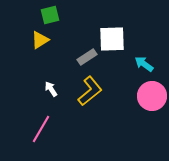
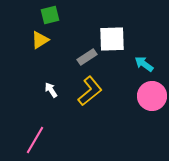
white arrow: moved 1 px down
pink line: moved 6 px left, 11 px down
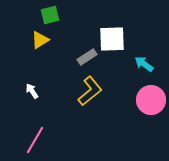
white arrow: moved 19 px left, 1 px down
pink circle: moved 1 px left, 4 px down
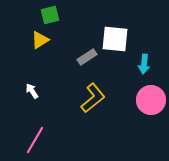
white square: moved 3 px right; rotated 8 degrees clockwise
cyan arrow: rotated 120 degrees counterclockwise
yellow L-shape: moved 3 px right, 7 px down
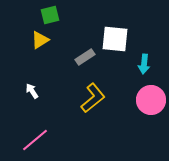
gray rectangle: moved 2 px left
pink line: rotated 20 degrees clockwise
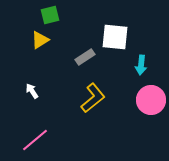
white square: moved 2 px up
cyan arrow: moved 3 px left, 1 px down
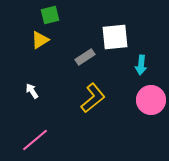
white square: rotated 12 degrees counterclockwise
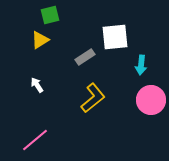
white arrow: moved 5 px right, 6 px up
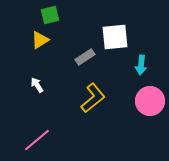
pink circle: moved 1 px left, 1 px down
pink line: moved 2 px right
